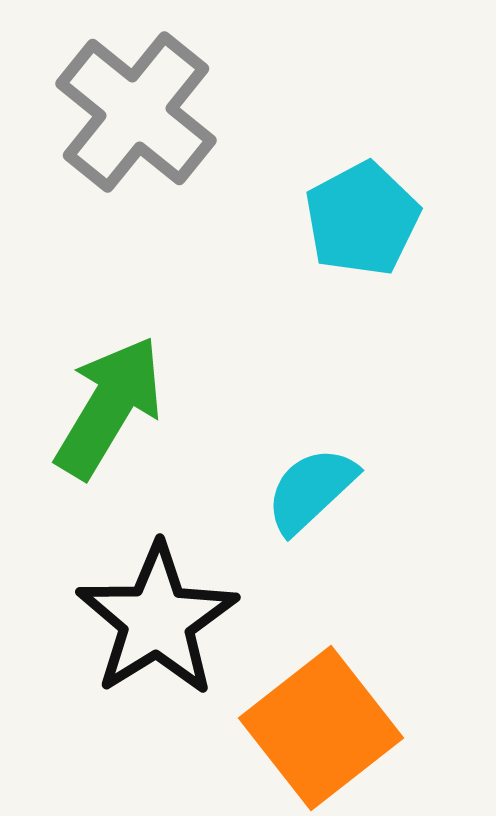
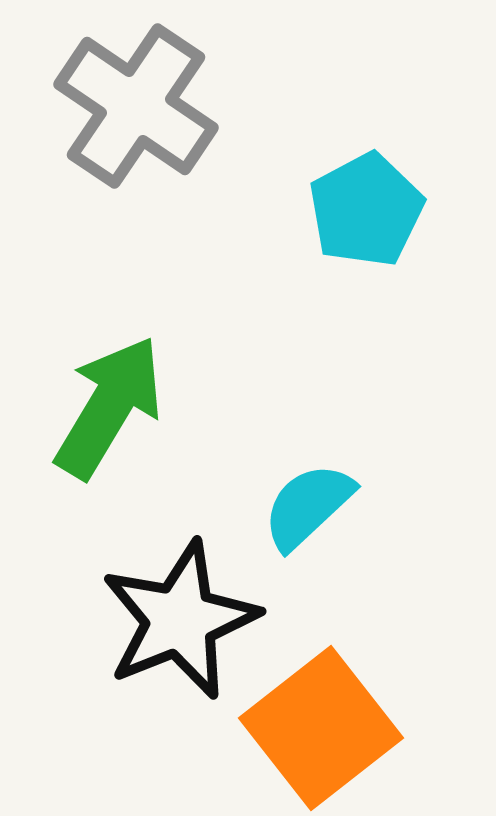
gray cross: moved 6 px up; rotated 5 degrees counterclockwise
cyan pentagon: moved 4 px right, 9 px up
cyan semicircle: moved 3 px left, 16 px down
black star: moved 23 px right; rotated 10 degrees clockwise
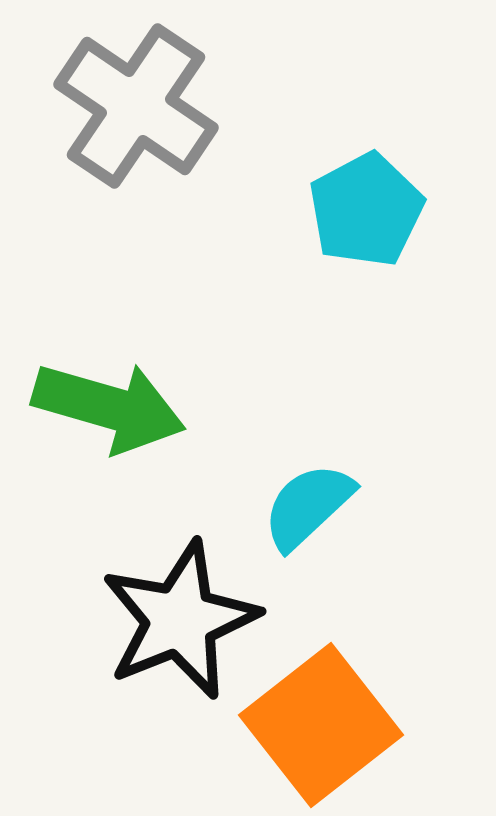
green arrow: rotated 75 degrees clockwise
orange square: moved 3 px up
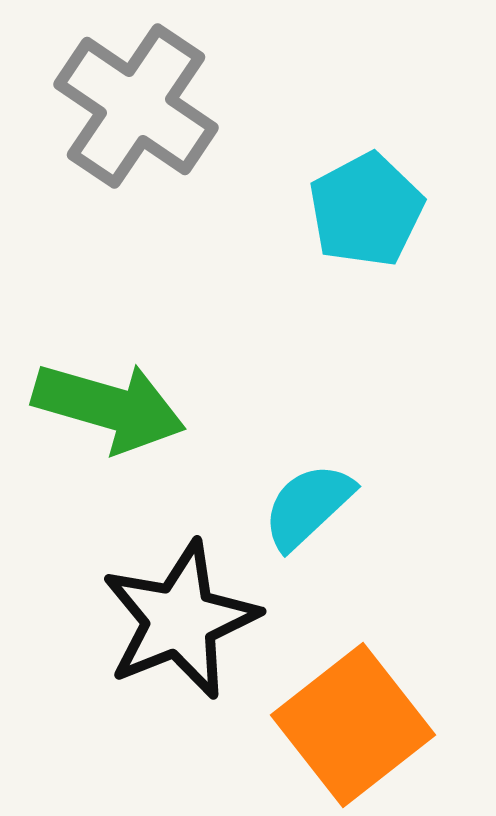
orange square: moved 32 px right
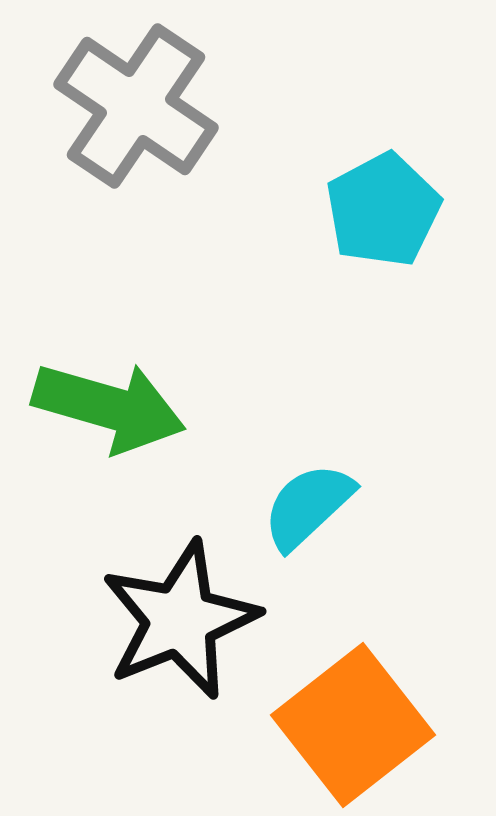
cyan pentagon: moved 17 px right
